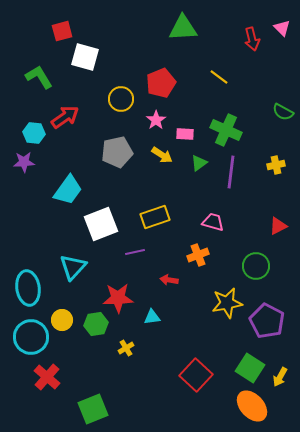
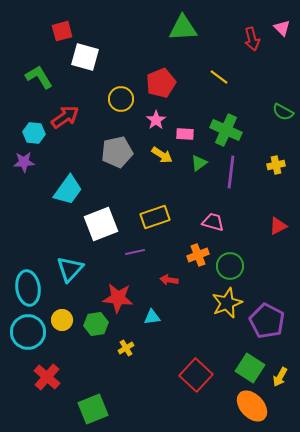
green circle at (256, 266): moved 26 px left
cyan triangle at (73, 267): moved 3 px left, 2 px down
red star at (118, 298): rotated 8 degrees clockwise
yellow star at (227, 303): rotated 12 degrees counterclockwise
cyan circle at (31, 337): moved 3 px left, 5 px up
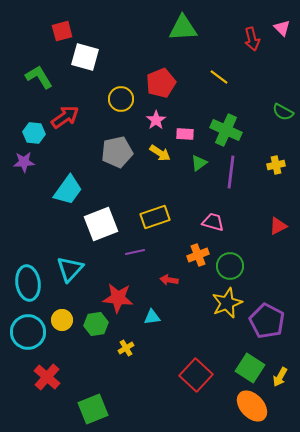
yellow arrow at (162, 155): moved 2 px left, 2 px up
cyan ellipse at (28, 288): moved 5 px up
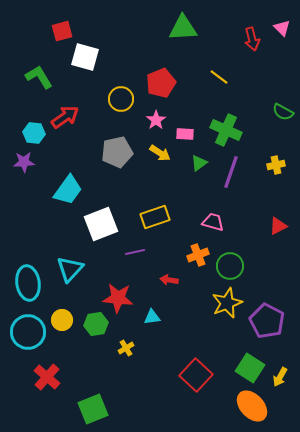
purple line at (231, 172): rotated 12 degrees clockwise
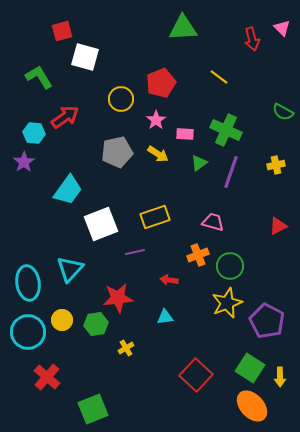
yellow arrow at (160, 153): moved 2 px left, 1 px down
purple star at (24, 162): rotated 30 degrees counterclockwise
red star at (118, 298): rotated 12 degrees counterclockwise
cyan triangle at (152, 317): moved 13 px right
yellow arrow at (280, 377): rotated 30 degrees counterclockwise
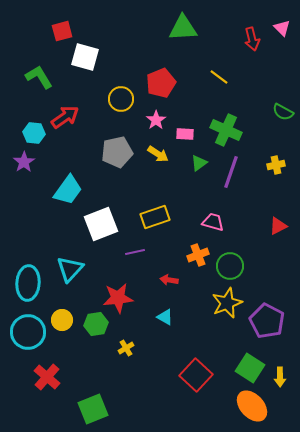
cyan ellipse at (28, 283): rotated 12 degrees clockwise
cyan triangle at (165, 317): rotated 36 degrees clockwise
